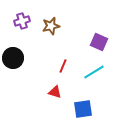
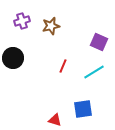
red triangle: moved 28 px down
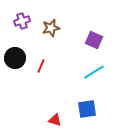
brown star: moved 2 px down
purple square: moved 5 px left, 2 px up
black circle: moved 2 px right
red line: moved 22 px left
blue square: moved 4 px right
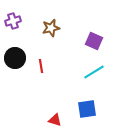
purple cross: moved 9 px left
purple square: moved 1 px down
red line: rotated 32 degrees counterclockwise
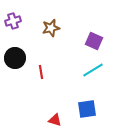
red line: moved 6 px down
cyan line: moved 1 px left, 2 px up
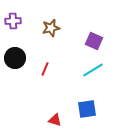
purple cross: rotated 14 degrees clockwise
red line: moved 4 px right, 3 px up; rotated 32 degrees clockwise
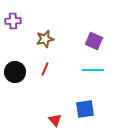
brown star: moved 6 px left, 11 px down
black circle: moved 14 px down
cyan line: rotated 30 degrees clockwise
blue square: moved 2 px left
red triangle: rotated 32 degrees clockwise
